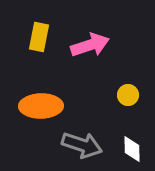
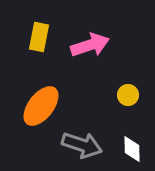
orange ellipse: rotated 51 degrees counterclockwise
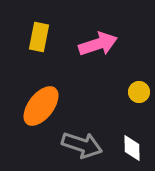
pink arrow: moved 8 px right, 1 px up
yellow circle: moved 11 px right, 3 px up
white diamond: moved 1 px up
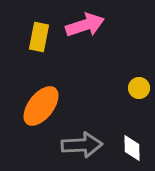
pink arrow: moved 13 px left, 19 px up
yellow circle: moved 4 px up
gray arrow: rotated 21 degrees counterclockwise
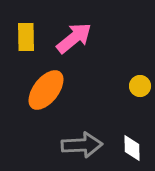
pink arrow: moved 11 px left, 13 px down; rotated 21 degrees counterclockwise
yellow rectangle: moved 13 px left; rotated 12 degrees counterclockwise
yellow circle: moved 1 px right, 2 px up
orange ellipse: moved 5 px right, 16 px up
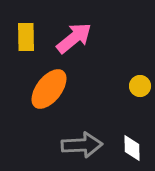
orange ellipse: moved 3 px right, 1 px up
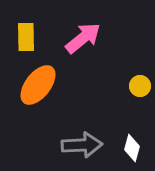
pink arrow: moved 9 px right
orange ellipse: moved 11 px left, 4 px up
white diamond: rotated 16 degrees clockwise
